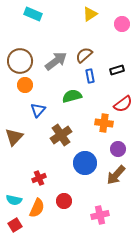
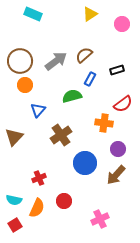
blue rectangle: moved 3 px down; rotated 40 degrees clockwise
pink cross: moved 4 px down; rotated 12 degrees counterclockwise
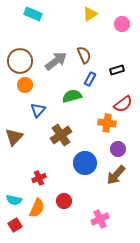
brown semicircle: rotated 108 degrees clockwise
orange cross: moved 3 px right
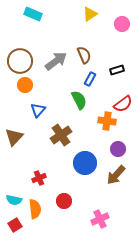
green semicircle: moved 7 px right, 4 px down; rotated 78 degrees clockwise
orange cross: moved 2 px up
orange semicircle: moved 2 px left, 1 px down; rotated 30 degrees counterclockwise
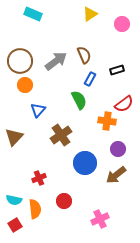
red semicircle: moved 1 px right
brown arrow: rotated 10 degrees clockwise
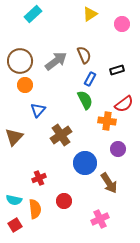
cyan rectangle: rotated 66 degrees counterclockwise
green semicircle: moved 6 px right
brown arrow: moved 7 px left, 8 px down; rotated 85 degrees counterclockwise
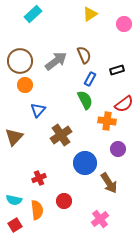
pink circle: moved 2 px right
orange semicircle: moved 2 px right, 1 px down
pink cross: rotated 12 degrees counterclockwise
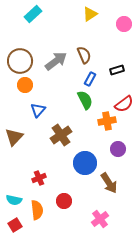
orange cross: rotated 18 degrees counterclockwise
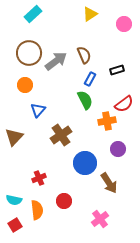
brown circle: moved 9 px right, 8 px up
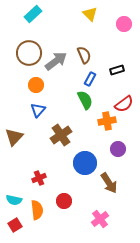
yellow triangle: rotated 42 degrees counterclockwise
orange circle: moved 11 px right
